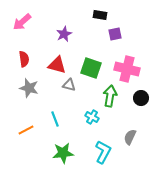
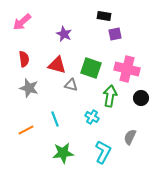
black rectangle: moved 4 px right, 1 px down
purple star: rotated 21 degrees counterclockwise
gray triangle: moved 2 px right
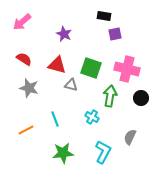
red semicircle: rotated 49 degrees counterclockwise
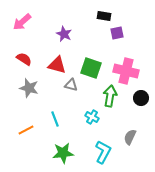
purple square: moved 2 px right, 1 px up
pink cross: moved 1 px left, 2 px down
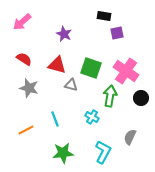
pink cross: rotated 20 degrees clockwise
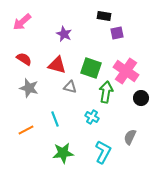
gray triangle: moved 1 px left, 2 px down
green arrow: moved 4 px left, 4 px up
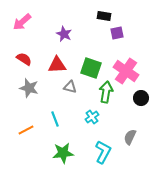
red triangle: rotated 18 degrees counterclockwise
cyan cross: rotated 24 degrees clockwise
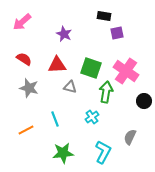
black circle: moved 3 px right, 3 px down
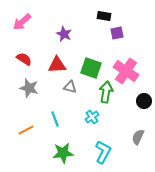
gray semicircle: moved 8 px right
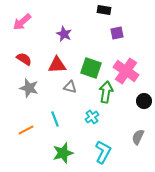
black rectangle: moved 6 px up
green star: rotated 10 degrees counterclockwise
